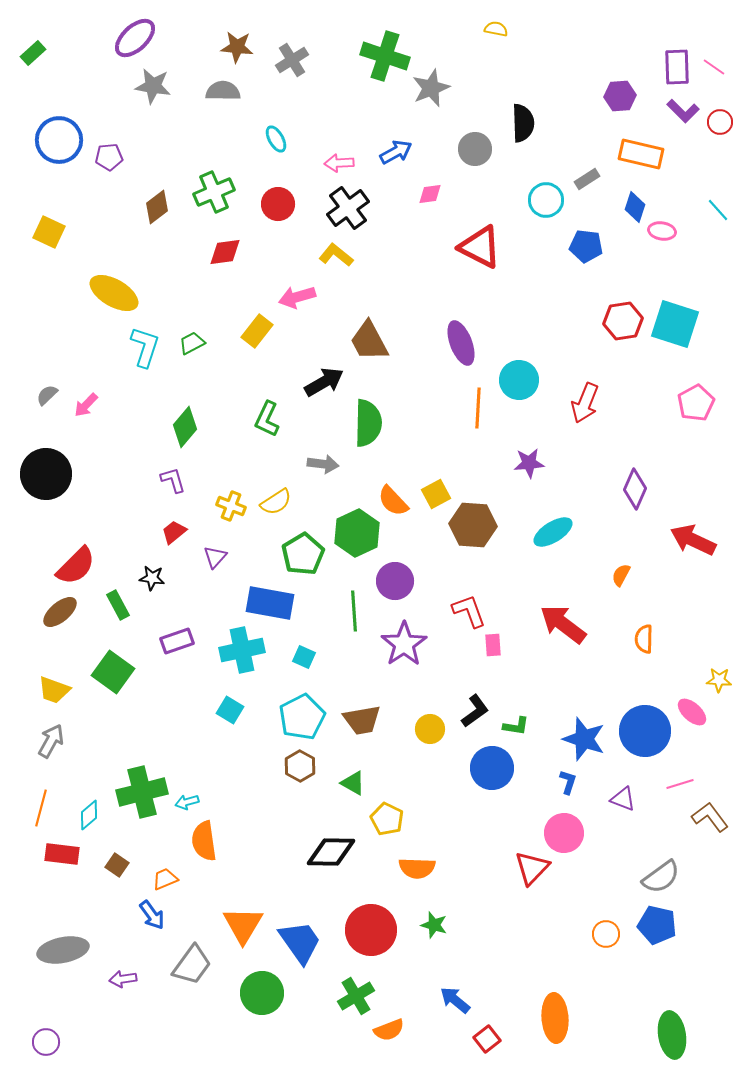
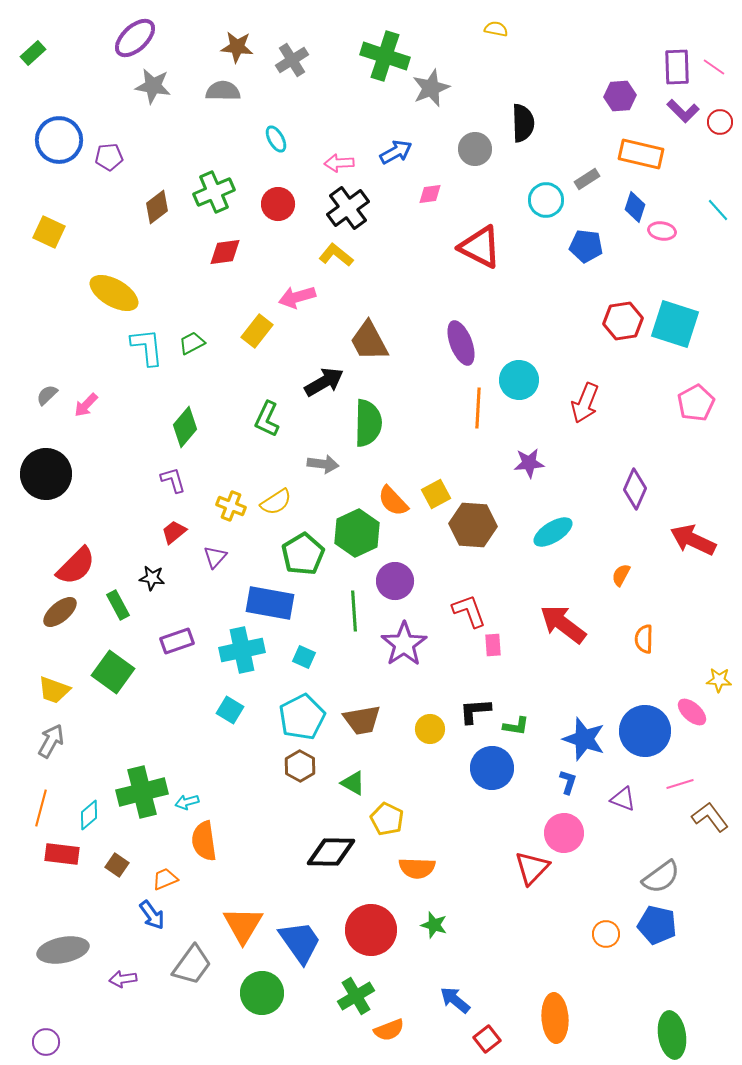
cyan L-shape at (145, 347): moved 2 px right; rotated 24 degrees counterclockwise
black L-shape at (475, 711): rotated 148 degrees counterclockwise
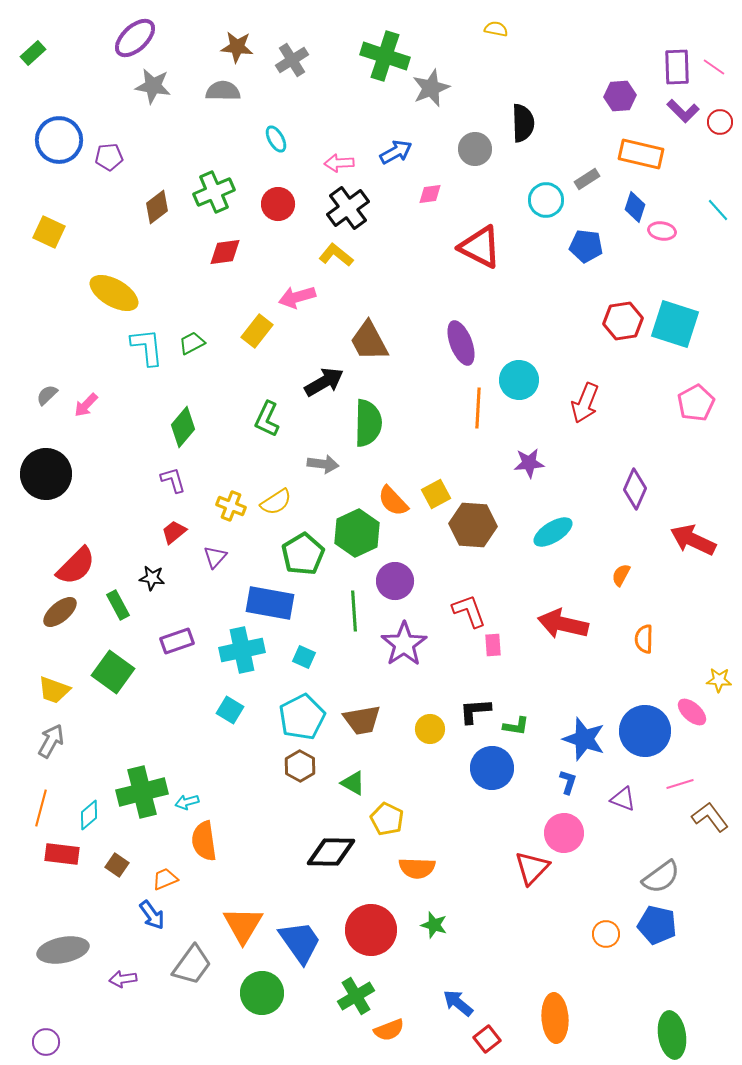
green diamond at (185, 427): moved 2 px left
red arrow at (563, 624): rotated 24 degrees counterclockwise
blue arrow at (455, 1000): moved 3 px right, 3 px down
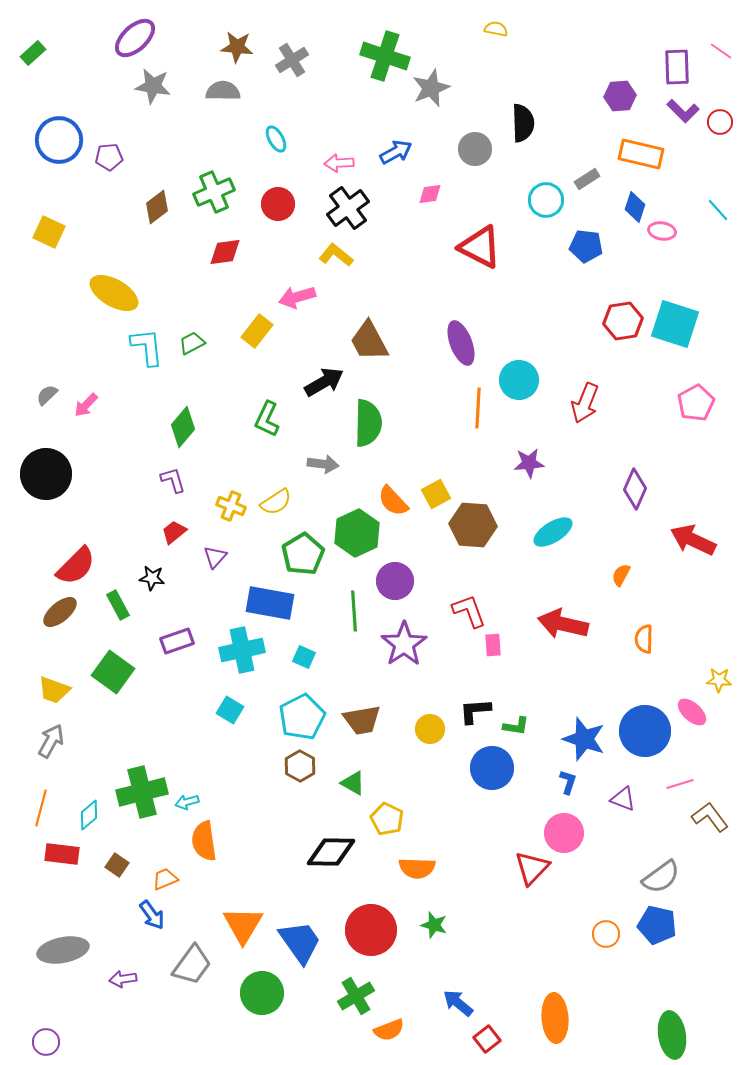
pink line at (714, 67): moved 7 px right, 16 px up
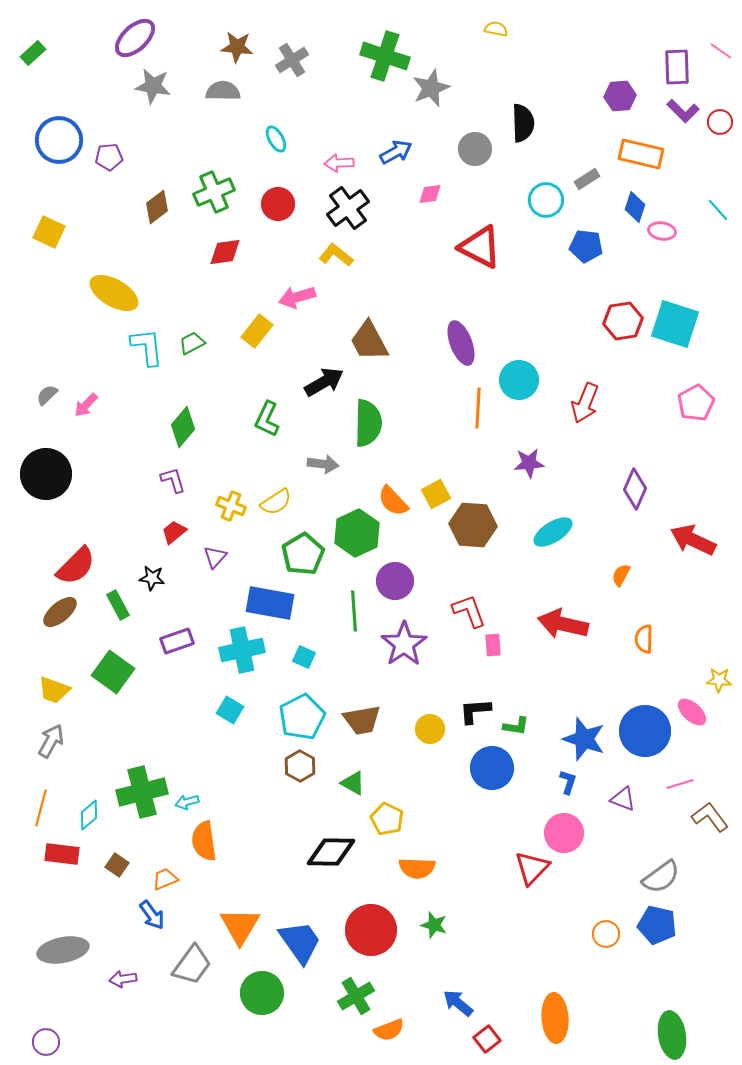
orange triangle at (243, 925): moved 3 px left, 1 px down
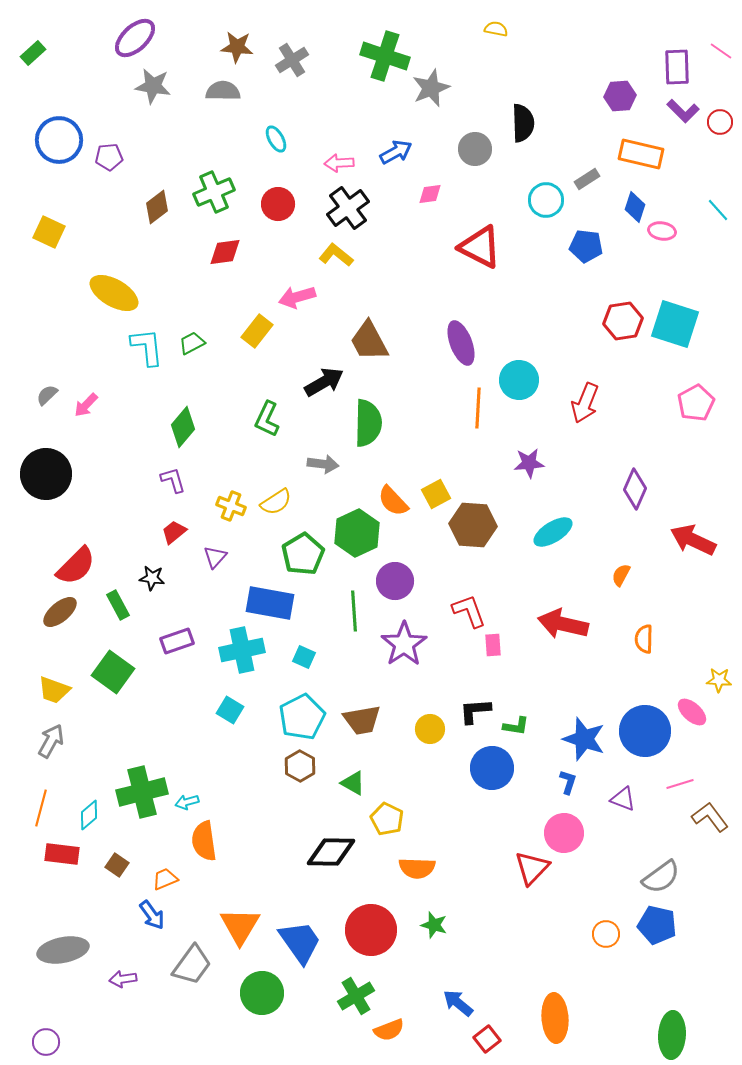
green ellipse at (672, 1035): rotated 12 degrees clockwise
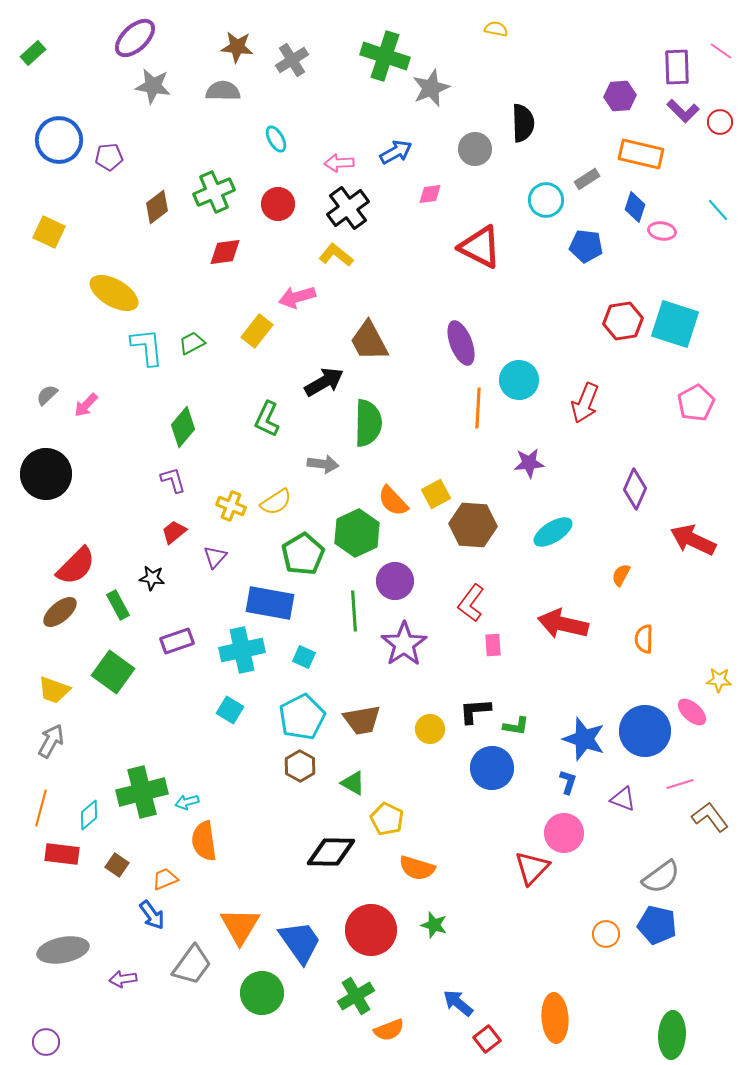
red L-shape at (469, 611): moved 2 px right, 8 px up; rotated 123 degrees counterclockwise
orange semicircle at (417, 868): rotated 15 degrees clockwise
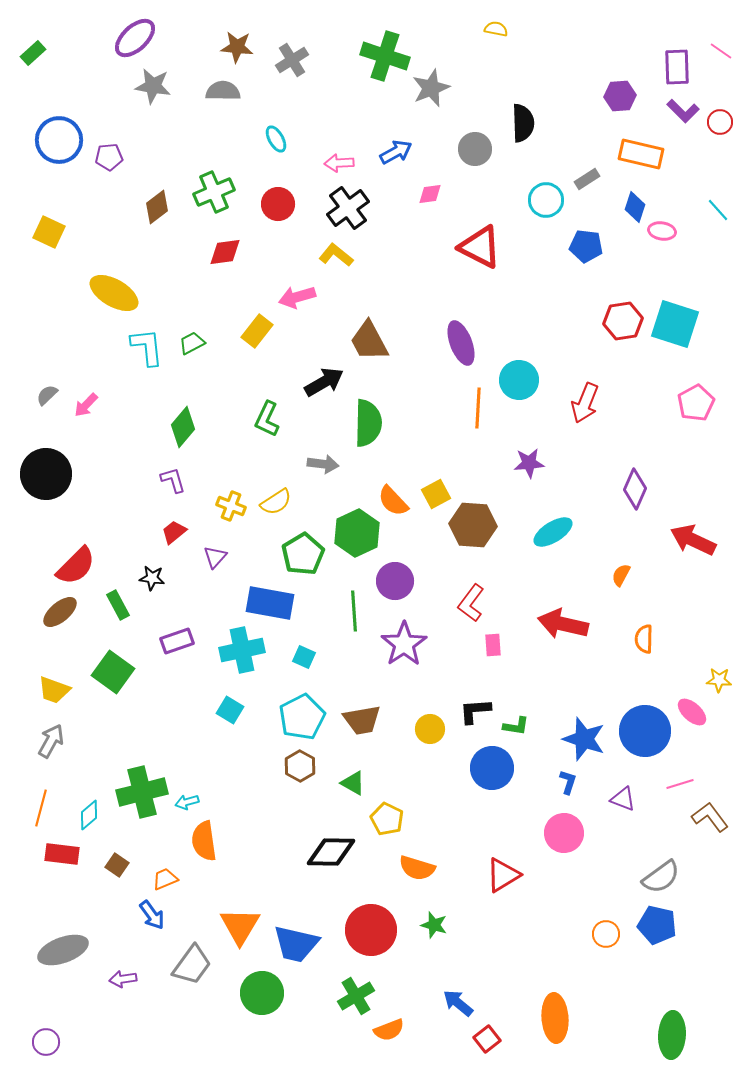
red triangle at (532, 868): moved 29 px left, 7 px down; rotated 15 degrees clockwise
blue trapezoid at (300, 942): moved 4 px left, 2 px down; rotated 138 degrees clockwise
gray ellipse at (63, 950): rotated 9 degrees counterclockwise
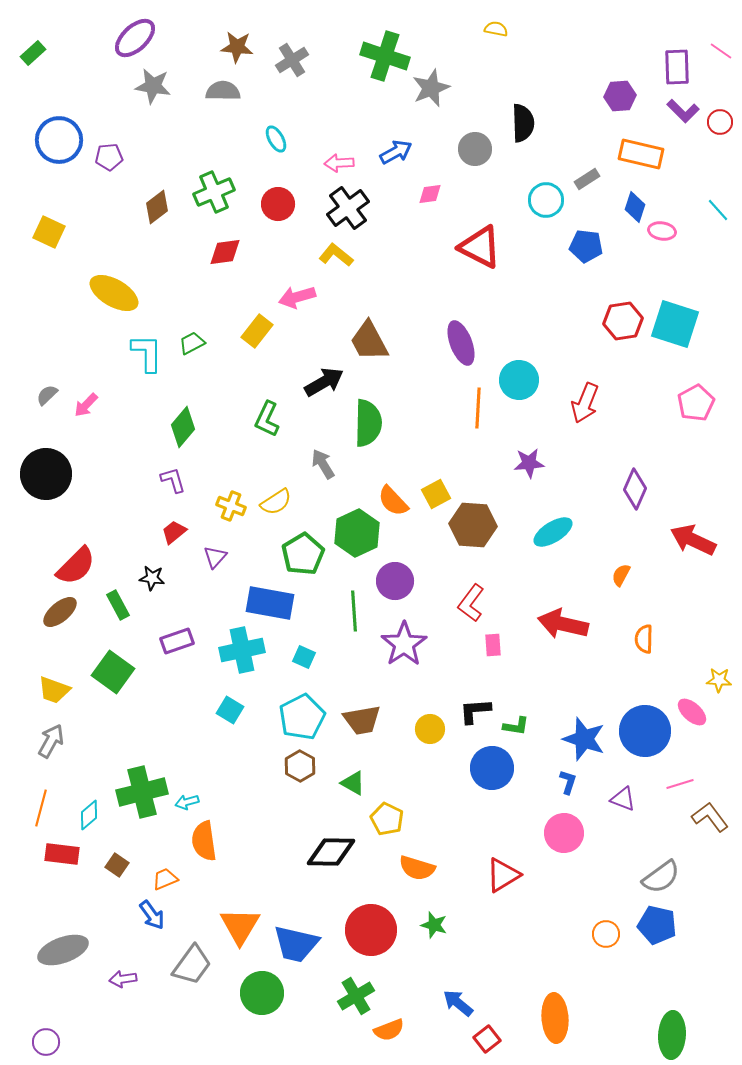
cyan L-shape at (147, 347): moved 6 px down; rotated 6 degrees clockwise
gray arrow at (323, 464): rotated 128 degrees counterclockwise
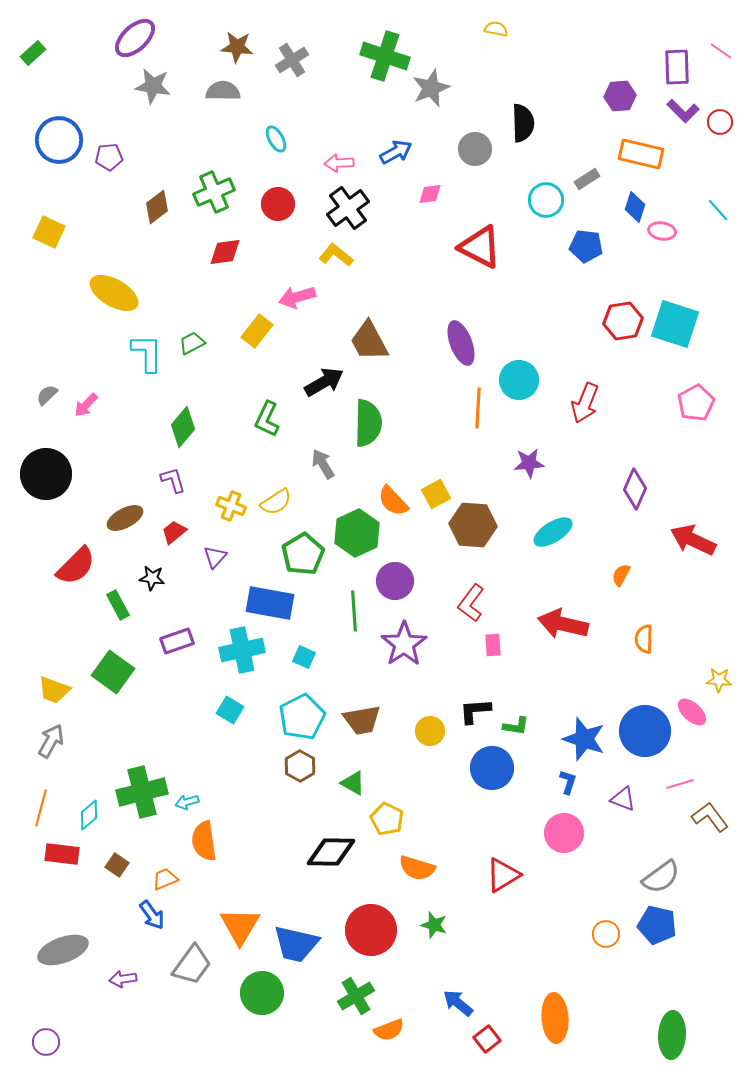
brown ellipse at (60, 612): moved 65 px right, 94 px up; rotated 12 degrees clockwise
yellow circle at (430, 729): moved 2 px down
